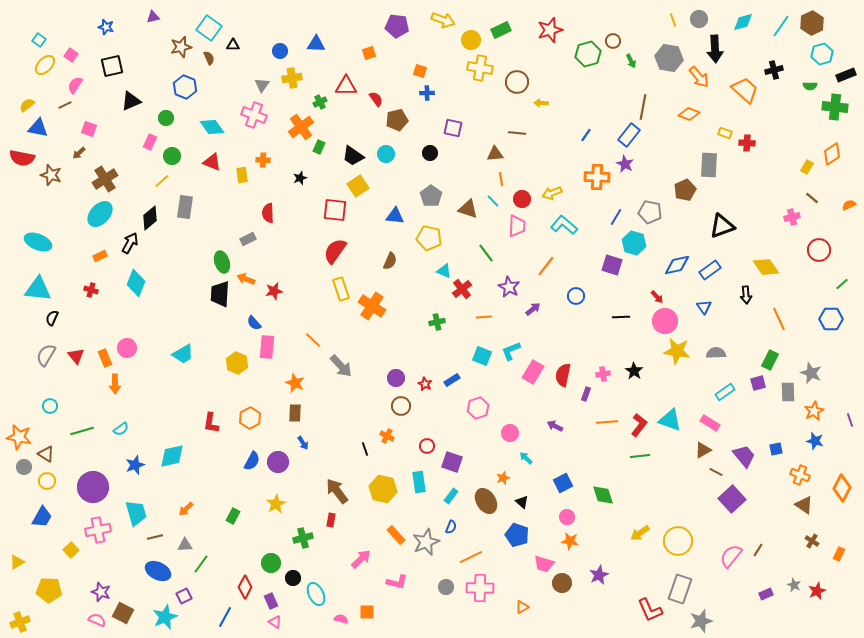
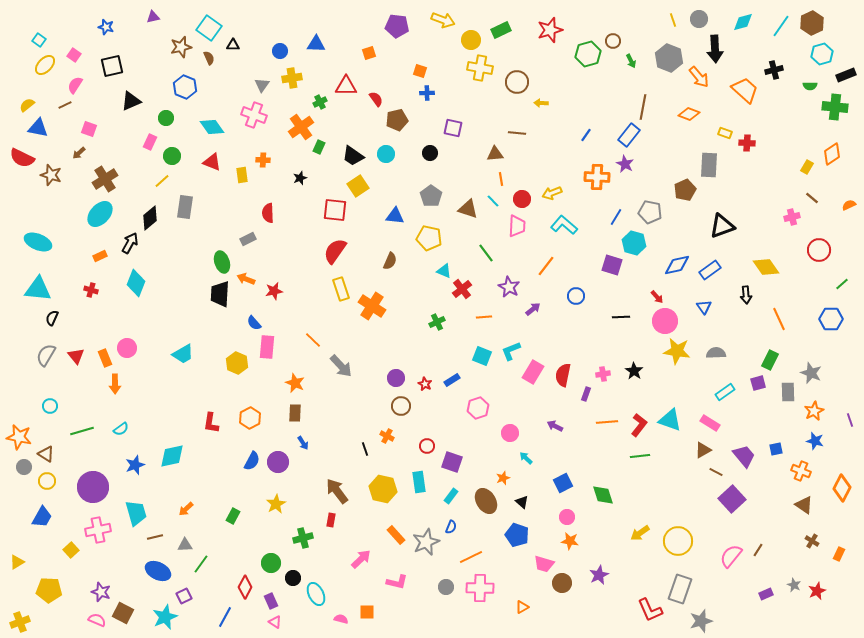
pink square at (71, 55): moved 3 px right
gray hexagon at (669, 58): rotated 12 degrees clockwise
red semicircle at (22, 158): rotated 15 degrees clockwise
green cross at (437, 322): rotated 14 degrees counterclockwise
orange cross at (800, 475): moved 1 px right, 4 px up
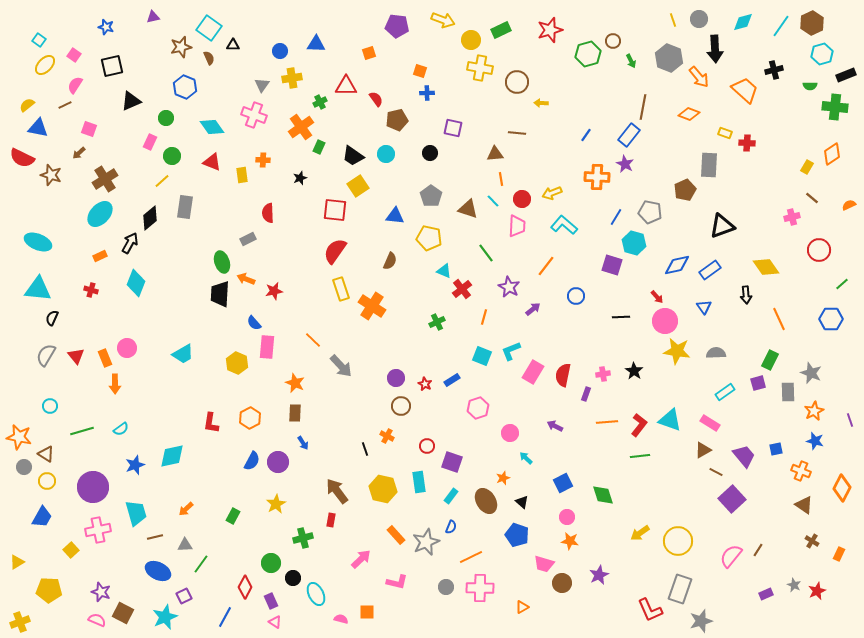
orange line at (484, 317): rotated 70 degrees counterclockwise
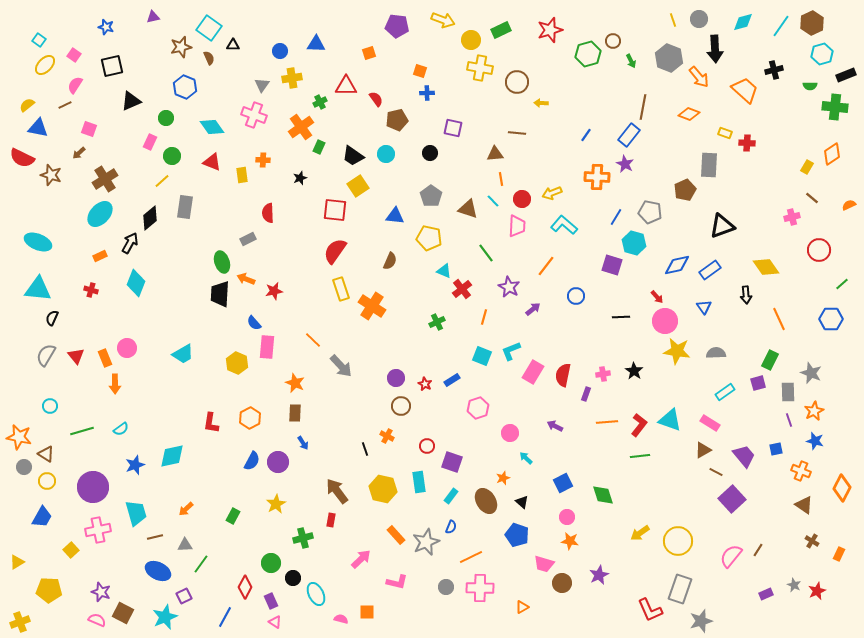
purple line at (850, 420): moved 61 px left
